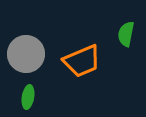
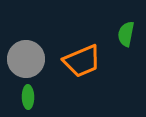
gray circle: moved 5 px down
green ellipse: rotated 10 degrees counterclockwise
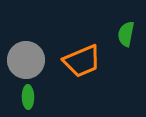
gray circle: moved 1 px down
